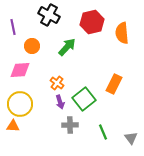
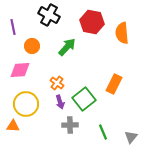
red hexagon: rotated 25 degrees clockwise
yellow circle: moved 6 px right
gray triangle: moved 1 px up; rotated 16 degrees clockwise
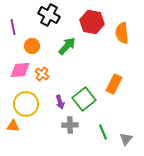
green arrow: moved 1 px up
orange cross: moved 15 px left, 9 px up
gray triangle: moved 5 px left, 2 px down
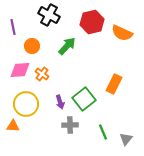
red hexagon: rotated 25 degrees counterclockwise
orange semicircle: rotated 60 degrees counterclockwise
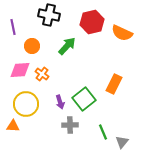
black cross: rotated 15 degrees counterclockwise
gray triangle: moved 4 px left, 3 px down
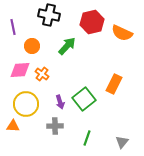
gray cross: moved 15 px left, 1 px down
green line: moved 16 px left, 6 px down; rotated 42 degrees clockwise
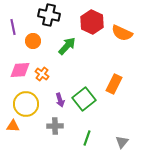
red hexagon: rotated 20 degrees counterclockwise
orange circle: moved 1 px right, 5 px up
purple arrow: moved 2 px up
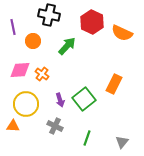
gray cross: rotated 28 degrees clockwise
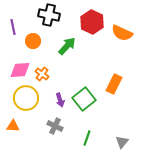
yellow circle: moved 6 px up
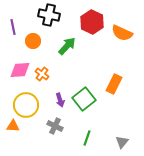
yellow circle: moved 7 px down
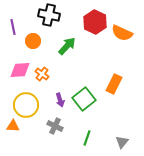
red hexagon: moved 3 px right
